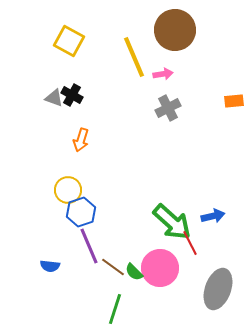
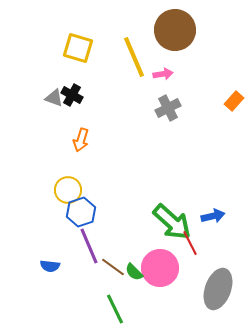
yellow square: moved 9 px right, 7 px down; rotated 12 degrees counterclockwise
orange rectangle: rotated 42 degrees counterclockwise
green line: rotated 44 degrees counterclockwise
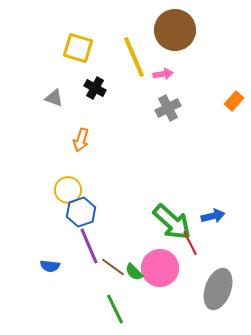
black cross: moved 23 px right, 7 px up
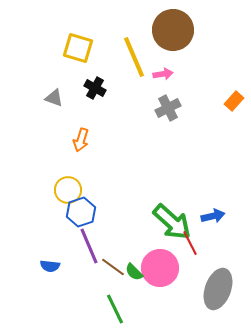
brown circle: moved 2 px left
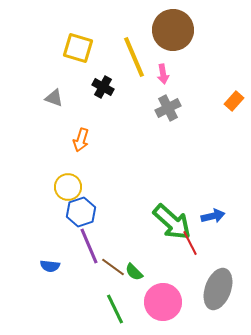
pink arrow: rotated 90 degrees clockwise
black cross: moved 8 px right, 1 px up
yellow circle: moved 3 px up
pink circle: moved 3 px right, 34 px down
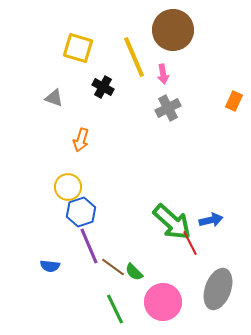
orange rectangle: rotated 18 degrees counterclockwise
blue arrow: moved 2 px left, 4 px down
